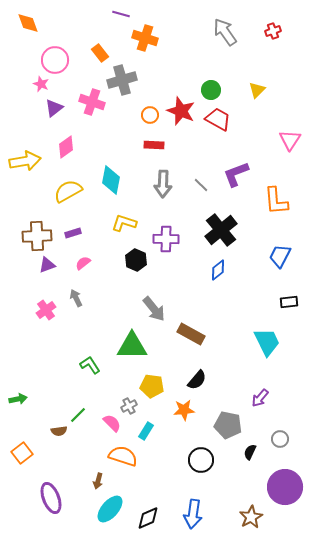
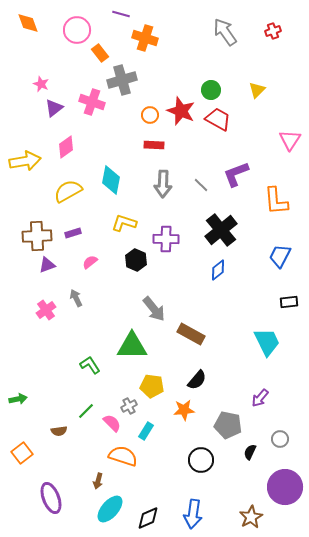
pink circle at (55, 60): moved 22 px right, 30 px up
pink semicircle at (83, 263): moved 7 px right, 1 px up
green line at (78, 415): moved 8 px right, 4 px up
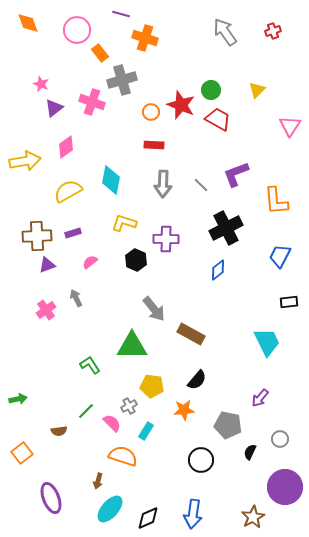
red star at (181, 111): moved 6 px up
orange circle at (150, 115): moved 1 px right, 3 px up
pink triangle at (290, 140): moved 14 px up
black cross at (221, 230): moved 5 px right, 2 px up; rotated 12 degrees clockwise
brown star at (251, 517): moved 2 px right
